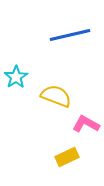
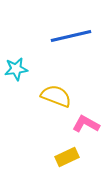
blue line: moved 1 px right, 1 px down
cyan star: moved 8 px up; rotated 25 degrees clockwise
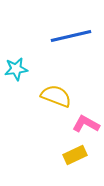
yellow rectangle: moved 8 px right, 2 px up
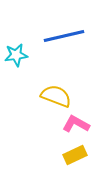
blue line: moved 7 px left
cyan star: moved 14 px up
pink L-shape: moved 10 px left
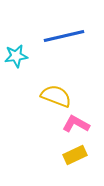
cyan star: moved 1 px down
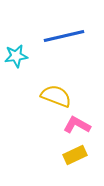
pink L-shape: moved 1 px right, 1 px down
